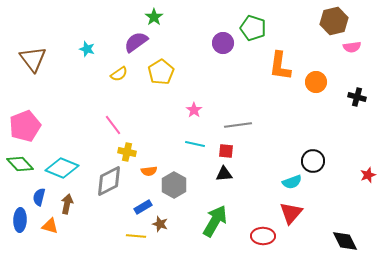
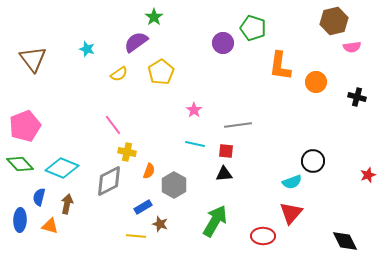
orange semicircle: rotated 63 degrees counterclockwise
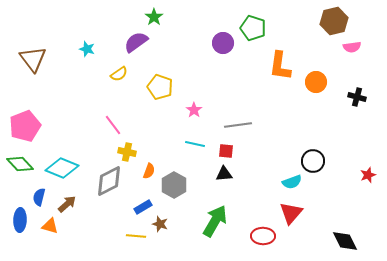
yellow pentagon: moved 1 px left, 15 px down; rotated 20 degrees counterclockwise
brown arrow: rotated 36 degrees clockwise
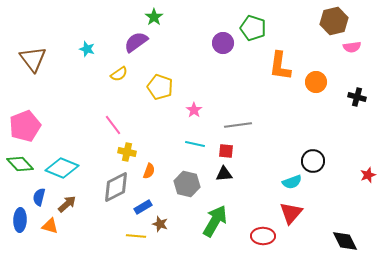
gray diamond: moved 7 px right, 6 px down
gray hexagon: moved 13 px right, 1 px up; rotated 15 degrees counterclockwise
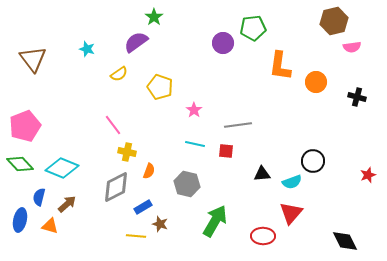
green pentagon: rotated 25 degrees counterclockwise
black triangle: moved 38 px right
blue ellipse: rotated 10 degrees clockwise
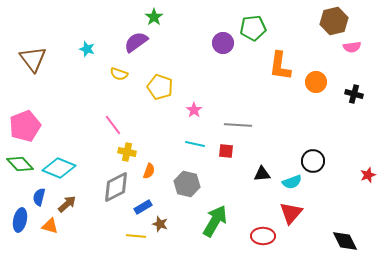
yellow semicircle: rotated 54 degrees clockwise
black cross: moved 3 px left, 3 px up
gray line: rotated 12 degrees clockwise
cyan diamond: moved 3 px left
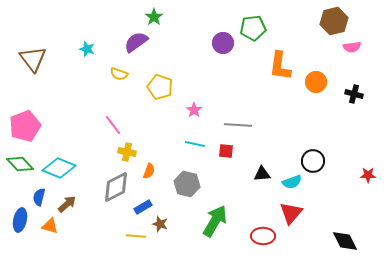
red star: rotated 21 degrees clockwise
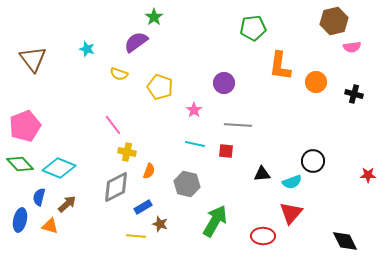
purple circle: moved 1 px right, 40 px down
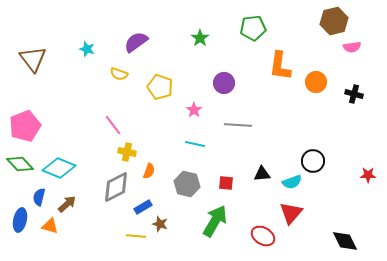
green star: moved 46 px right, 21 px down
red square: moved 32 px down
red ellipse: rotated 30 degrees clockwise
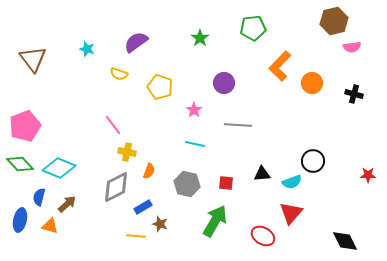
orange L-shape: rotated 36 degrees clockwise
orange circle: moved 4 px left, 1 px down
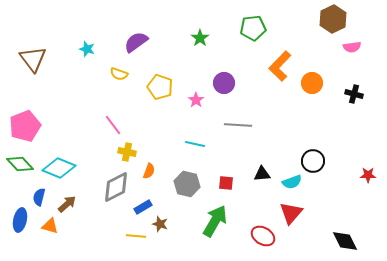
brown hexagon: moved 1 px left, 2 px up; rotated 12 degrees counterclockwise
pink star: moved 2 px right, 10 px up
